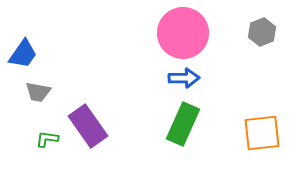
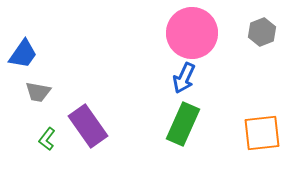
pink circle: moved 9 px right
blue arrow: rotated 116 degrees clockwise
green L-shape: rotated 60 degrees counterclockwise
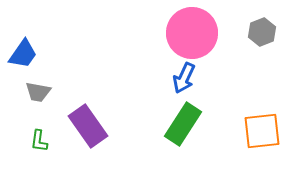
green rectangle: rotated 9 degrees clockwise
orange square: moved 2 px up
green L-shape: moved 8 px left, 2 px down; rotated 30 degrees counterclockwise
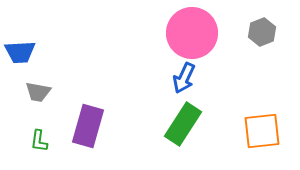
blue trapezoid: moved 3 px left, 2 px up; rotated 52 degrees clockwise
purple rectangle: rotated 51 degrees clockwise
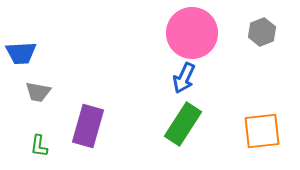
blue trapezoid: moved 1 px right, 1 px down
green L-shape: moved 5 px down
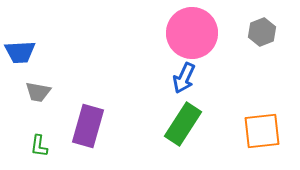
blue trapezoid: moved 1 px left, 1 px up
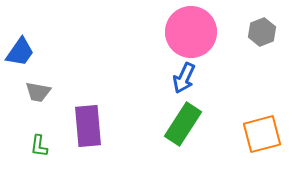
pink circle: moved 1 px left, 1 px up
blue trapezoid: rotated 52 degrees counterclockwise
purple rectangle: rotated 21 degrees counterclockwise
orange square: moved 3 px down; rotated 9 degrees counterclockwise
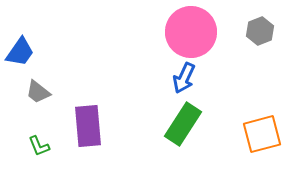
gray hexagon: moved 2 px left, 1 px up
gray trapezoid: rotated 28 degrees clockwise
green L-shape: rotated 30 degrees counterclockwise
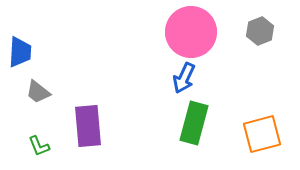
blue trapezoid: rotated 32 degrees counterclockwise
green rectangle: moved 11 px right, 1 px up; rotated 18 degrees counterclockwise
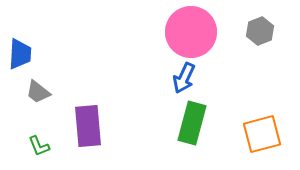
blue trapezoid: moved 2 px down
green rectangle: moved 2 px left
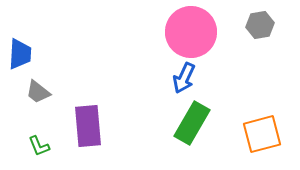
gray hexagon: moved 6 px up; rotated 12 degrees clockwise
green rectangle: rotated 15 degrees clockwise
